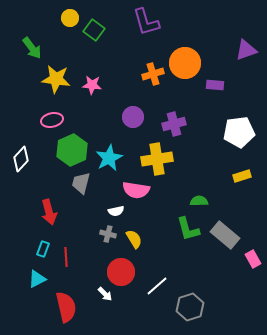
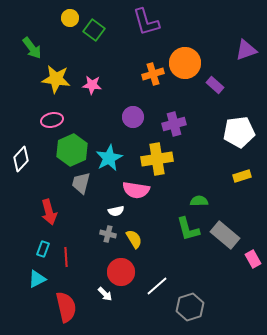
purple rectangle: rotated 36 degrees clockwise
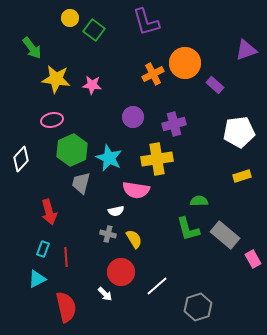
orange cross: rotated 10 degrees counterclockwise
cyan star: rotated 20 degrees counterclockwise
gray hexagon: moved 8 px right
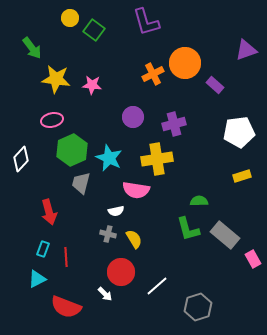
red semicircle: rotated 124 degrees clockwise
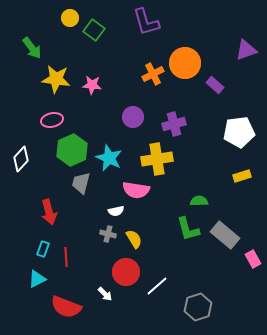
red circle: moved 5 px right
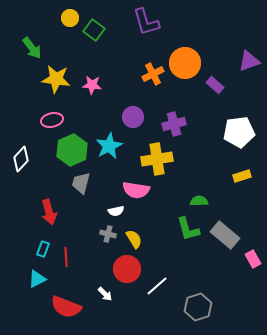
purple triangle: moved 3 px right, 11 px down
cyan star: moved 12 px up; rotated 20 degrees clockwise
red circle: moved 1 px right, 3 px up
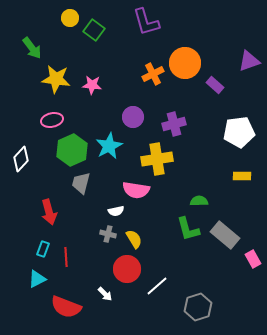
yellow rectangle: rotated 18 degrees clockwise
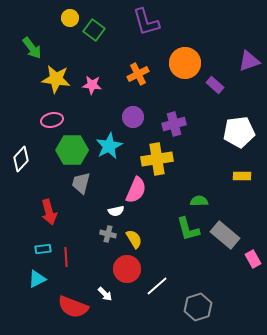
orange cross: moved 15 px left
green hexagon: rotated 24 degrees clockwise
pink semicircle: rotated 76 degrees counterclockwise
cyan rectangle: rotated 63 degrees clockwise
red semicircle: moved 7 px right
